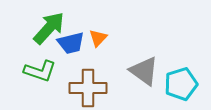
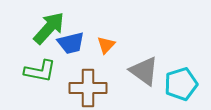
orange triangle: moved 8 px right, 7 px down
green L-shape: rotated 8 degrees counterclockwise
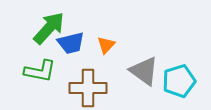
cyan pentagon: moved 2 px left, 3 px up
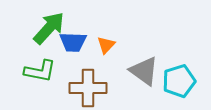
blue trapezoid: moved 2 px right, 1 px up; rotated 16 degrees clockwise
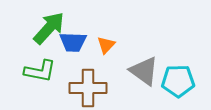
cyan pentagon: moved 1 px left; rotated 16 degrees clockwise
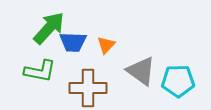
gray triangle: moved 3 px left
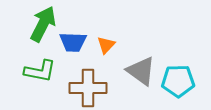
green arrow: moved 6 px left, 4 px up; rotated 15 degrees counterclockwise
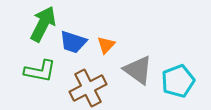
blue trapezoid: rotated 16 degrees clockwise
gray triangle: moved 3 px left, 1 px up
cyan pentagon: rotated 20 degrees counterclockwise
brown cross: rotated 27 degrees counterclockwise
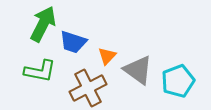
orange triangle: moved 1 px right, 11 px down
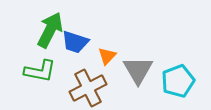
green arrow: moved 7 px right, 6 px down
blue trapezoid: moved 2 px right
gray triangle: rotated 24 degrees clockwise
